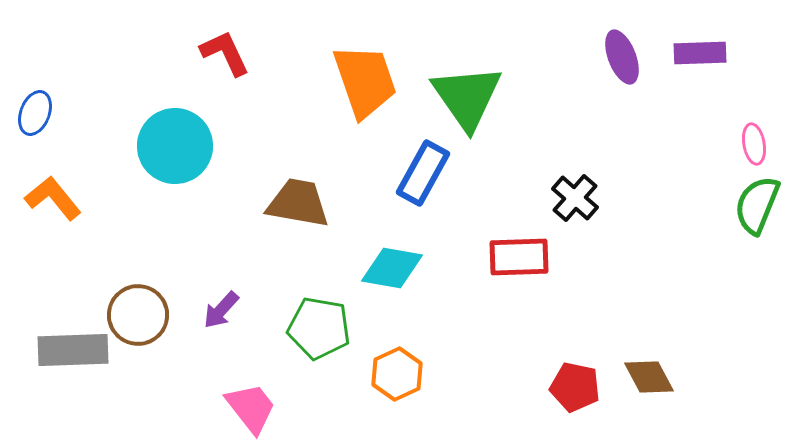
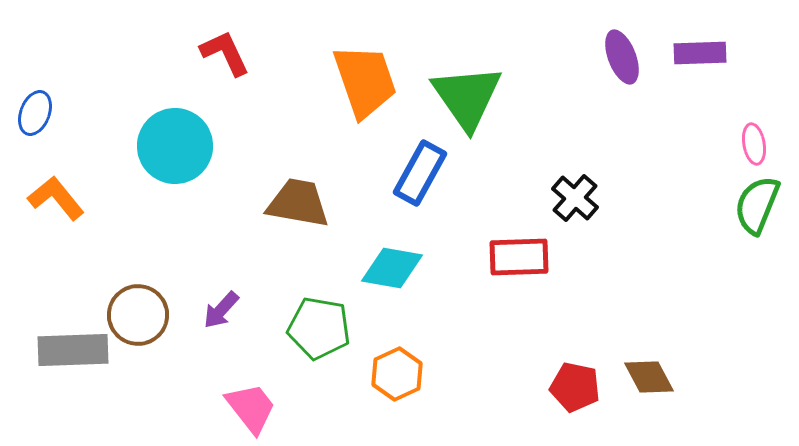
blue rectangle: moved 3 px left
orange L-shape: moved 3 px right
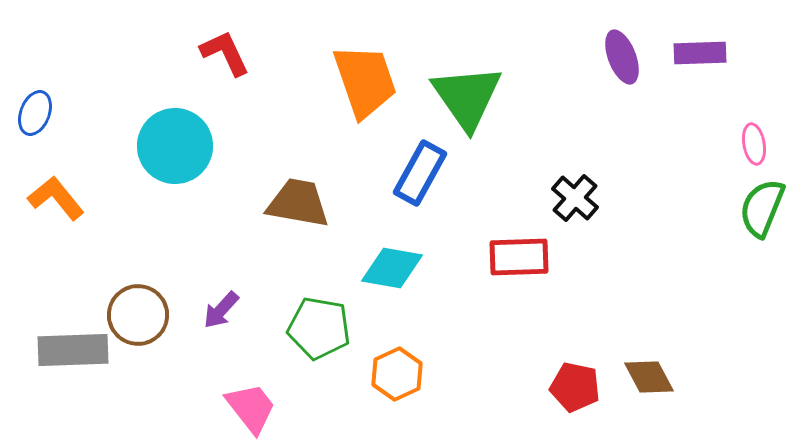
green semicircle: moved 5 px right, 3 px down
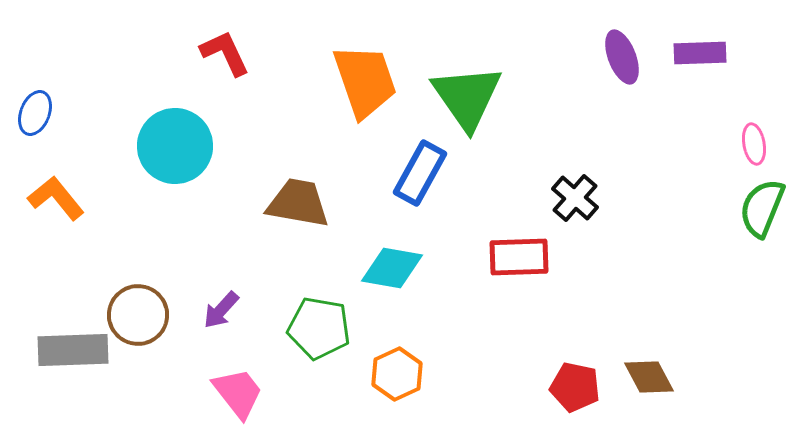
pink trapezoid: moved 13 px left, 15 px up
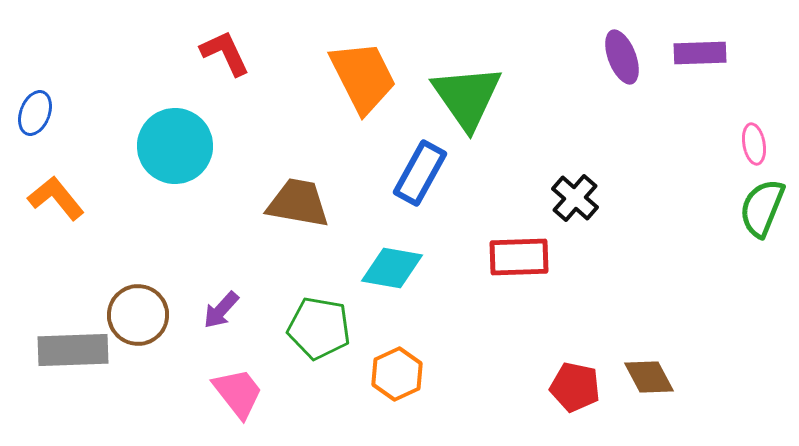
orange trapezoid: moved 2 px left, 4 px up; rotated 8 degrees counterclockwise
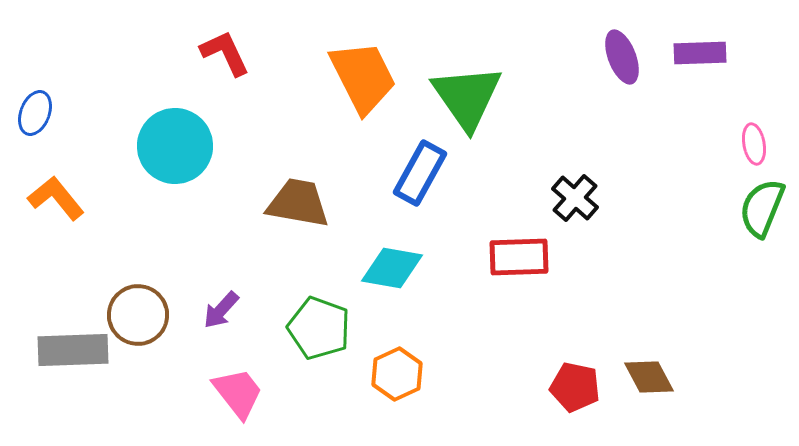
green pentagon: rotated 10 degrees clockwise
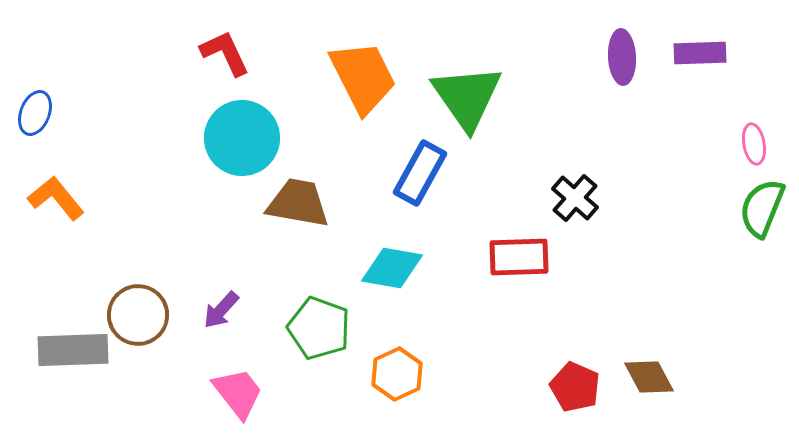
purple ellipse: rotated 18 degrees clockwise
cyan circle: moved 67 px right, 8 px up
red pentagon: rotated 12 degrees clockwise
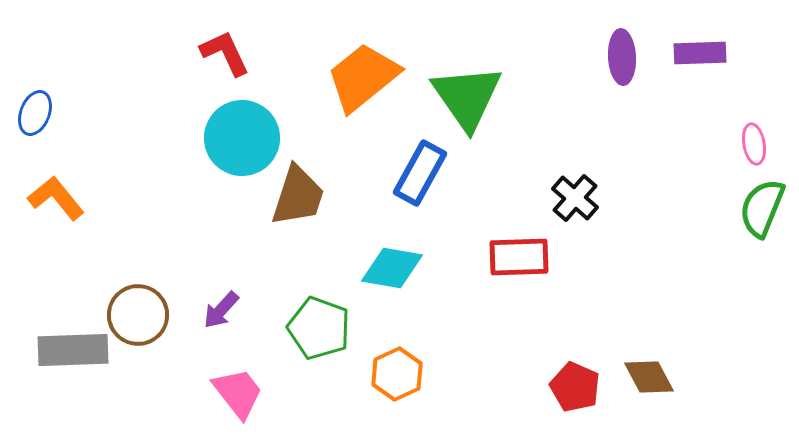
orange trapezoid: rotated 102 degrees counterclockwise
brown trapezoid: moved 7 px up; rotated 98 degrees clockwise
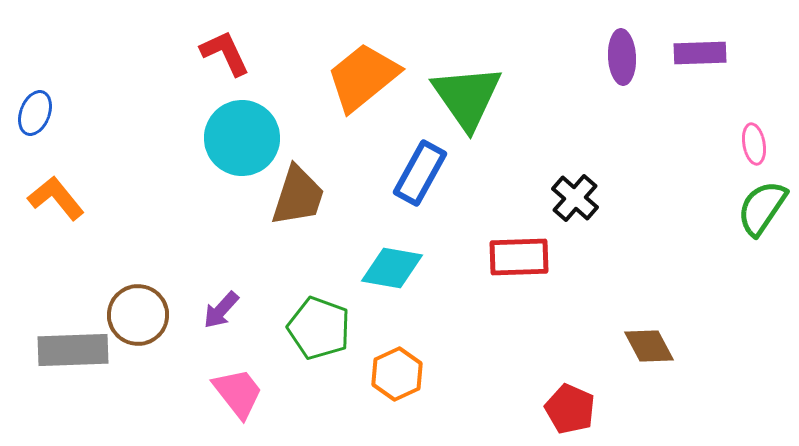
green semicircle: rotated 12 degrees clockwise
brown diamond: moved 31 px up
red pentagon: moved 5 px left, 22 px down
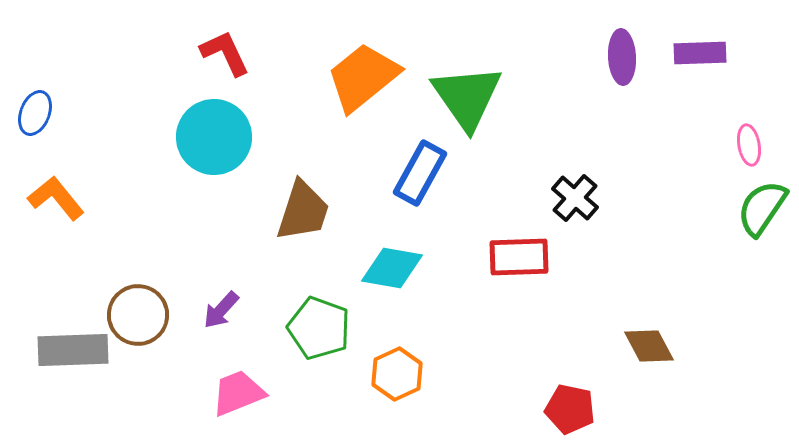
cyan circle: moved 28 px left, 1 px up
pink ellipse: moved 5 px left, 1 px down
brown trapezoid: moved 5 px right, 15 px down
pink trapezoid: rotated 74 degrees counterclockwise
red pentagon: rotated 12 degrees counterclockwise
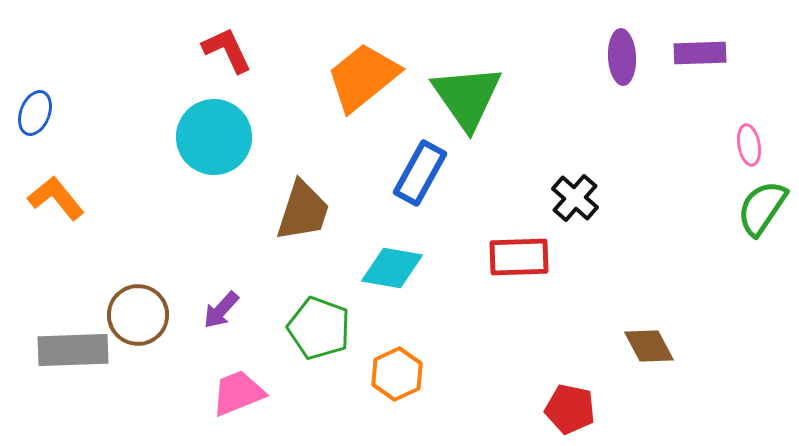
red L-shape: moved 2 px right, 3 px up
